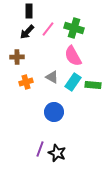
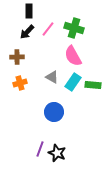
orange cross: moved 6 px left, 1 px down
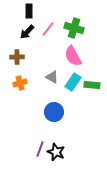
green rectangle: moved 1 px left
black star: moved 1 px left, 1 px up
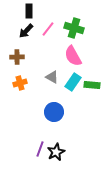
black arrow: moved 1 px left, 1 px up
black star: rotated 24 degrees clockwise
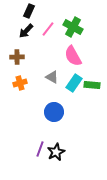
black rectangle: rotated 24 degrees clockwise
green cross: moved 1 px left, 1 px up; rotated 12 degrees clockwise
cyan rectangle: moved 1 px right, 1 px down
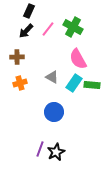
pink semicircle: moved 5 px right, 3 px down
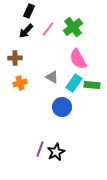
green cross: rotated 24 degrees clockwise
brown cross: moved 2 px left, 1 px down
blue circle: moved 8 px right, 5 px up
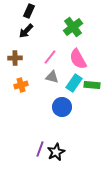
pink line: moved 2 px right, 28 px down
gray triangle: rotated 16 degrees counterclockwise
orange cross: moved 1 px right, 2 px down
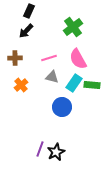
pink line: moved 1 px left, 1 px down; rotated 35 degrees clockwise
orange cross: rotated 24 degrees counterclockwise
